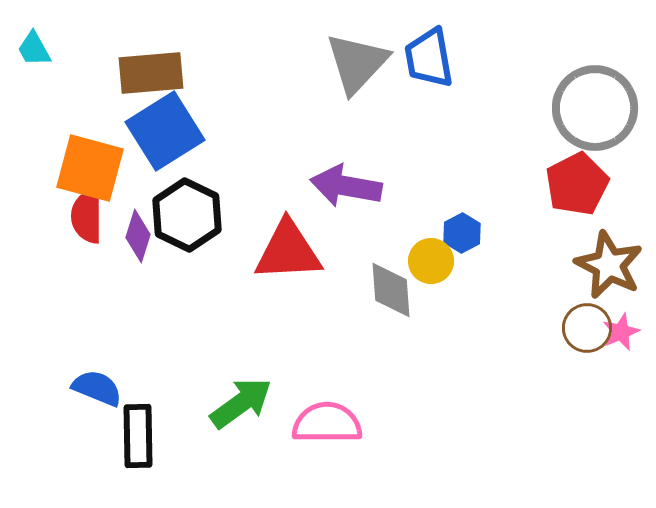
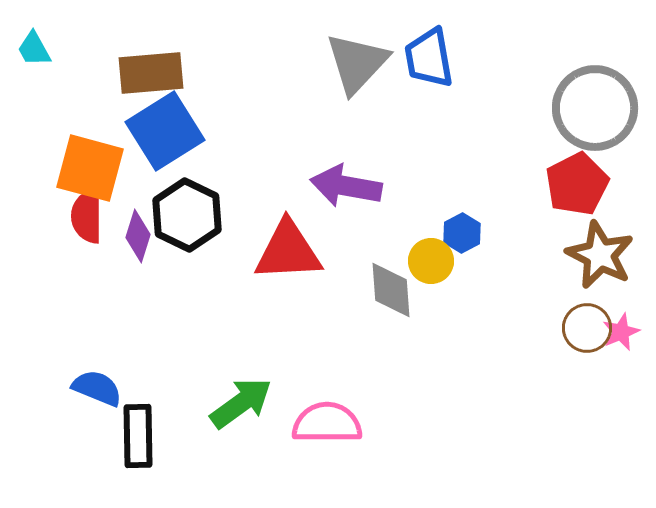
brown star: moved 9 px left, 10 px up
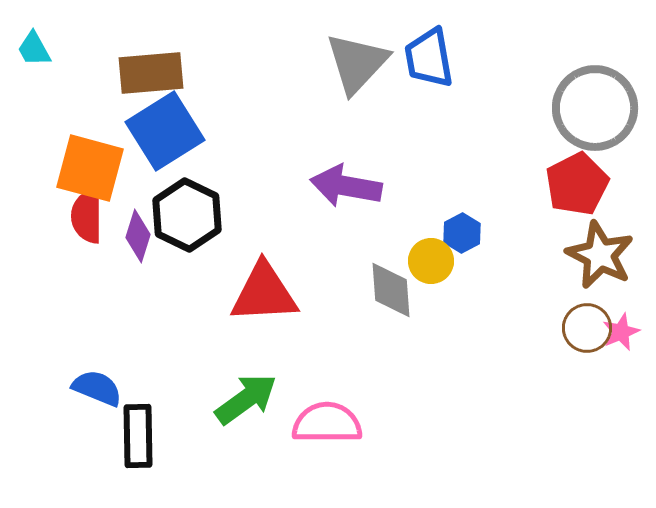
red triangle: moved 24 px left, 42 px down
green arrow: moved 5 px right, 4 px up
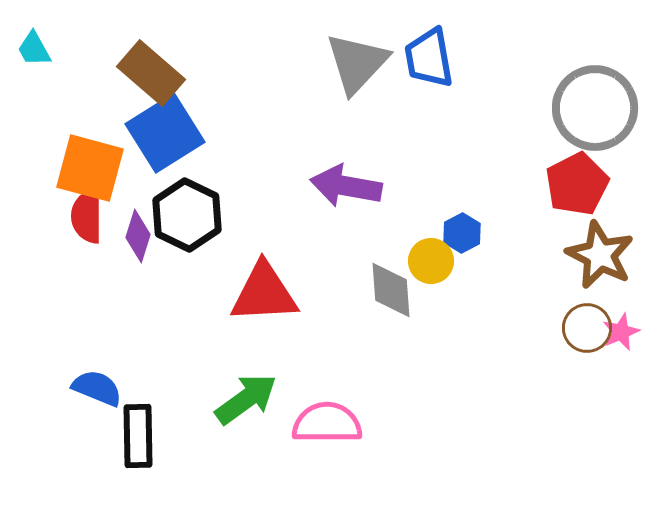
brown rectangle: rotated 46 degrees clockwise
blue square: moved 2 px down
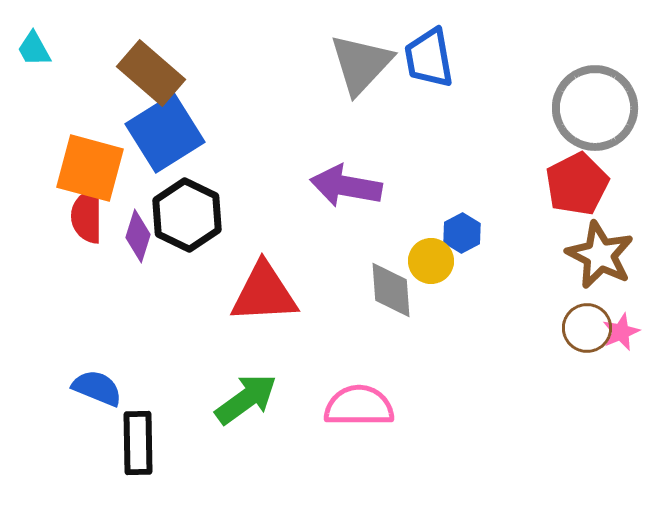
gray triangle: moved 4 px right, 1 px down
pink semicircle: moved 32 px right, 17 px up
black rectangle: moved 7 px down
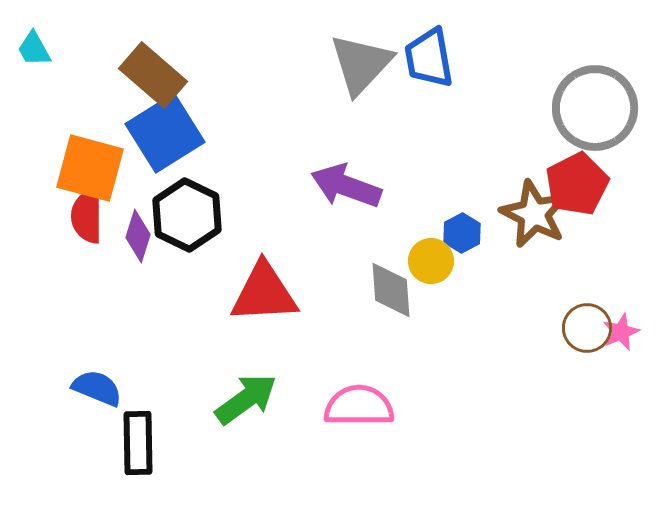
brown rectangle: moved 2 px right, 2 px down
purple arrow: rotated 10 degrees clockwise
brown star: moved 66 px left, 41 px up
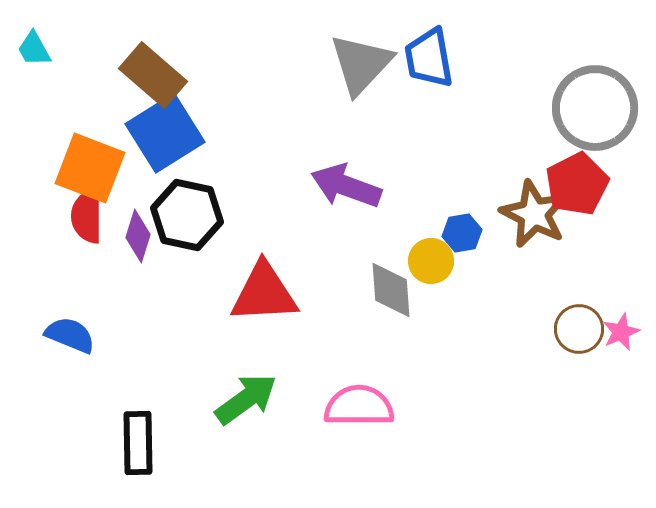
orange square: rotated 6 degrees clockwise
black hexagon: rotated 14 degrees counterclockwise
blue hexagon: rotated 18 degrees clockwise
brown circle: moved 8 px left, 1 px down
blue semicircle: moved 27 px left, 53 px up
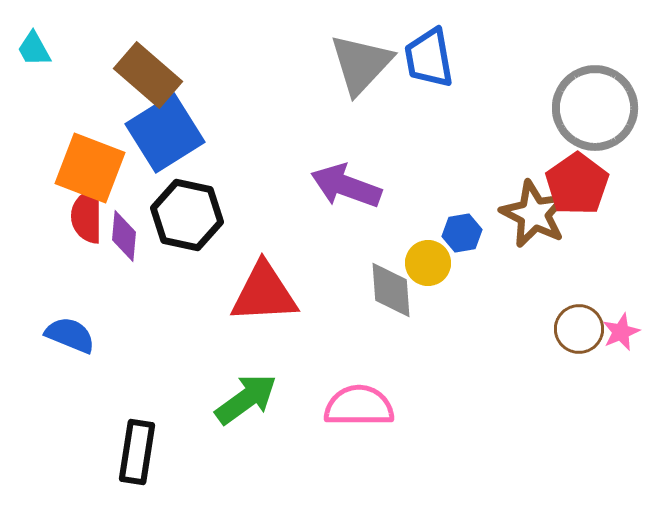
brown rectangle: moved 5 px left
red pentagon: rotated 8 degrees counterclockwise
purple diamond: moved 14 px left; rotated 12 degrees counterclockwise
yellow circle: moved 3 px left, 2 px down
black rectangle: moved 1 px left, 9 px down; rotated 10 degrees clockwise
